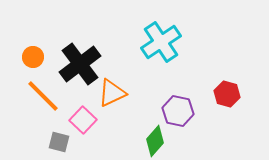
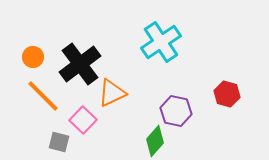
purple hexagon: moved 2 px left
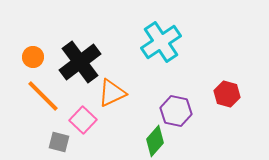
black cross: moved 2 px up
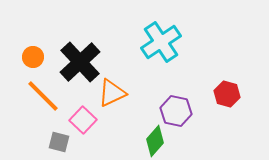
black cross: rotated 6 degrees counterclockwise
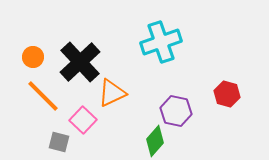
cyan cross: rotated 15 degrees clockwise
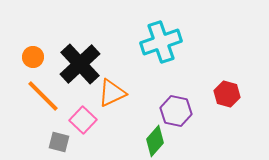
black cross: moved 2 px down
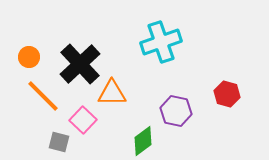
orange circle: moved 4 px left
orange triangle: rotated 24 degrees clockwise
green diamond: moved 12 px left; rotated 12 degrees clockwise
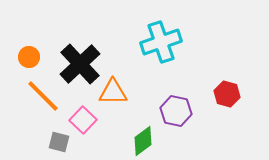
orange triangle: moved 1 px right, 1 px up
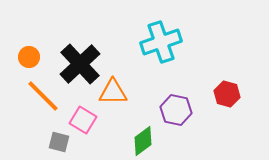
purple hexagon: moved 1 px up
pink square: rotated 12 degrees counterclockwise
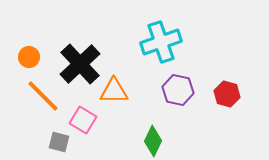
orange triangle: moved 1 px right, 1 px up
purple hexagon: moved 2 px right, 20 px up
green diamond: moved 10 px right; rotated 28 degrees counterclockwise
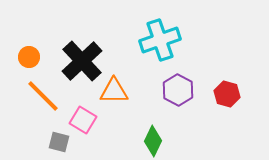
cyan cross: moved 1 px left, 2 px up
black cross: moved 2 px right, 3 px up
purple hexagon: rotated 16 degrees clockwise
